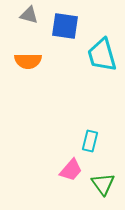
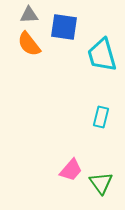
gray triangle: rotated 18 degrees counterclockwise
blue square: moved 1 px left, 1 px down
orange semicircle: moved 1 px right, 17 px up; rotated 52 degrees clockwise
cyan rectangle: moved 11 px right, 24 px up
green triangle: moved 2 px left, 1 px up
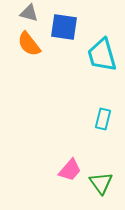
gray triangle: moved 2 px up; rotated 18 degrees clockwise
cyan rectangle: moved 2 px right, 2 px down
pink trapezoid: moved 1 px left
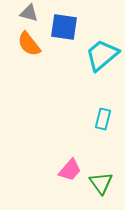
cyan trapezoid: rotated 66 degrees clockwise
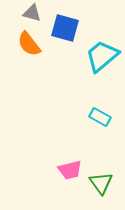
gray triangle: moved 3 px right
blue square: moved 1 px right, 1 px down; rotated 8 degrees clockwise
cyan trapezoid: moved 1 px down
cyan rectangle: moved 3 px left, 2 px up; rotated 75 degrees counterclockwise
pink trapezoid: rotated 35 degrees clockwise
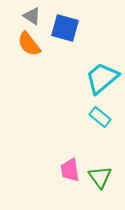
gray triangle: moved 3 px down; rotated 18 degrees clockwise
cyan trapezoid: moved 22 px down
cyan rectangle: rotated 10 degrees clockwise
pink trapezoid: rotated 95 degrees clockwise
green triangle: moved 1 px left, 6 px up
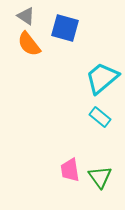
gray triangle: moved 6 px left
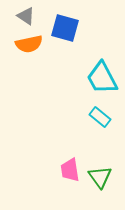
orange semicircle: rotated 64 degrees counterclockwise
cyan trapezoid: rotated 78 degrees counterclockwise
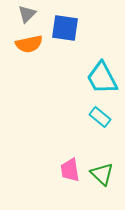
gray triangle: moved 1 px right, 2 px up; rotated 42 degrees clockwise
blue square: rotated 8 degrees counterclockwise
green triangle: moved 2 px right, 3 px up; rotated 10 degrees counterclockwise
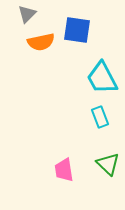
blue square: moved 12 px right, 2 px down
orange semicircle: moved 12 px right, 2 px up
cyan rectangle: rotated 30 degrees clockwise
pink trapezoid: moved 6 px left
green triangle: moved 6 px right, 10 px up
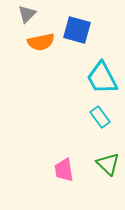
blue square: rotated 8 degrees clockwise
cyan rectangle: rotated 15 degrees counterclockwise
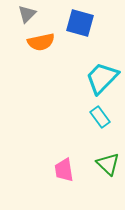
blue square: moved 3 px right, 7 px up
cyan trapezoid: rotated 72 degrees clockwise
